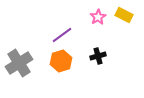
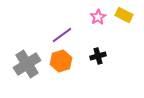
gray cross: moved 8 px right, 1 px down
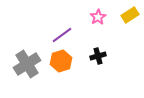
yellow rectangle: moved 6 px right; rotated 60 degrees counterclockwise
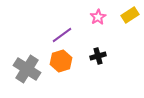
gray cross: moved 5 px down; rotated 24 degrees counterclockwise
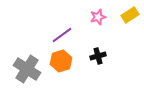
pink star: rotated 14 degrees clockwise
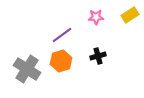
pink star: moved 2 px left; rotated 14 degrees clockwise
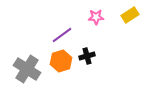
black cross: moved 11 px left
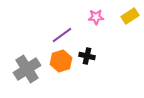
yellow rectangle: moved 1 px down
black cross: rotated 28 degrees clockwise
gray cross: rotated 24 degrees clockwise
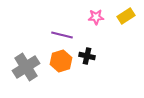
yellow rectangle: moved 4 px left
purple line: rotated 50 degrees clockwise
gray cross: moved 1 px left, 2 px up
